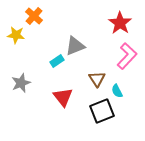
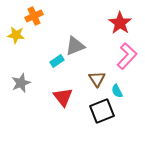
orange cross: rotated 24 degrees clockwise
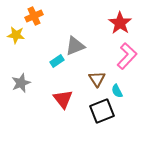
red triangle: moved 2 px down
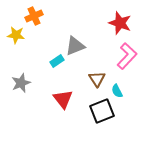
red star: rotated 15 degrees counterclockwise
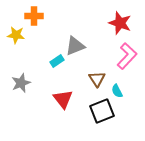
orange cross: rotated 24 degrees clockwise
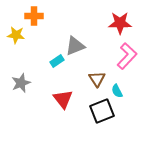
red star: rotated 20 degrees counterclockwise
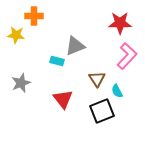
cyan rectangle: rotated 48 degrees clockwise
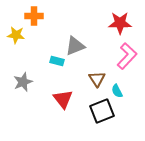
gray star: moved 2 px right, 1 px up
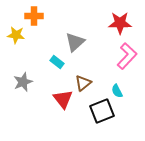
gray triangle: moved 4 px up; rotated 20 degrees counterclockwise
cyan rectangle: moved 1 px down; rotated 24 degrees clockwise
brown triangle: moved 14 px left, 4 px down; rotated 24 degrees clockwise
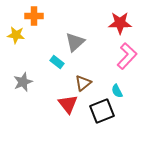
red triangle: moved 5 px right, 5 px down
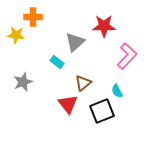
orange cross: moved 1 px left, 1 px down
red star: moved 16 px left, 3 px down
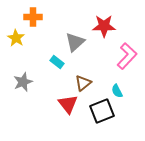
yellow star: moved 3 px down; rotated 24 degrees clockwise
